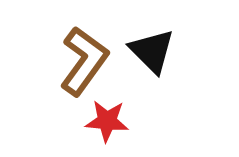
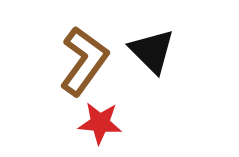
red star: moved 7 px left, 2 px down
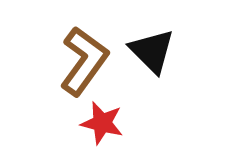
red star: moved 2 px right; rotated 9 degrees clockwise
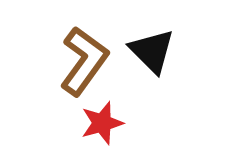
red star: rotated 30 degrees counterclockwise
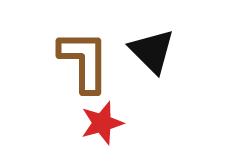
brown L-shape: rotated 36 degrees counterclockwise
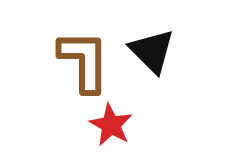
red star: moved 9 px right, 2 px down; rotated 27 degrees counterclockwise
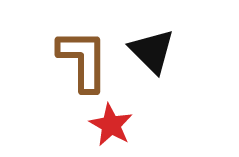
brown L-shape: moved 1 px left, 1 px up
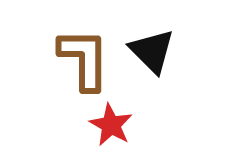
brown L-shape: moved 1 px right, 1 px up
